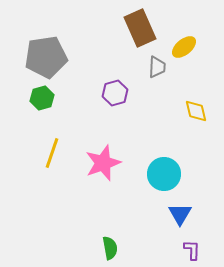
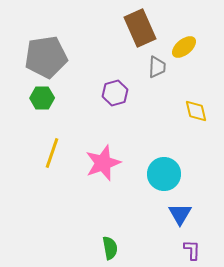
green hexagon: rotated 15 degrees clockwise
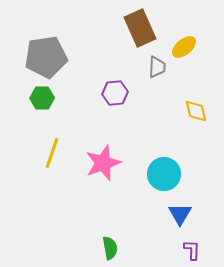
purple hexagon: rotated 10 degrees clockwise
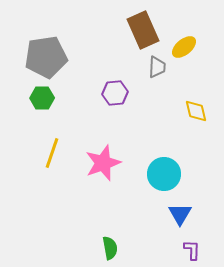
brown rectangle: moved 3 px right, 2 px down
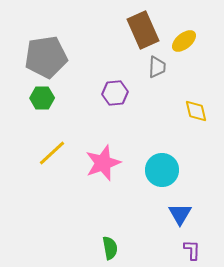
yellow ellipse: moved 6 px up
yellow line: rotated 28 degrees clockwise
cyan circle: moved 2 px left, 4 px up
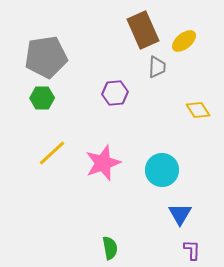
yellow diamond: moved 2 px right, 1 px up; rotated 20 degrees counterclockwise
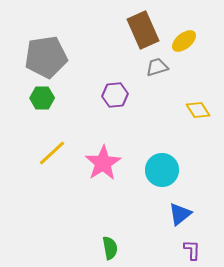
gray trapezoid: rotated 110 degrees counterclockwise
purple hexagon: moved 2 px down
pink star: rotated 12 degrees counterclockwise
blue triangle: rotated 20 degrees clockwise
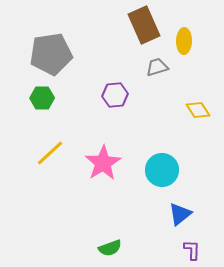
brown rectangle: moved 1 px right, 5 px up
yellow ellipse: rotated 50 degrees counterclockwise
gray pentagon: moved 5 px right, 3 px up
yellow line: moved 2 px left
green semicircle: rotated 80 degrees clockwise
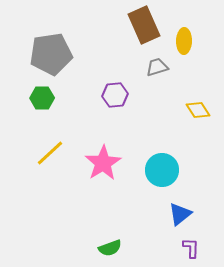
purple L-shape: moved 1 px left, 2 px up
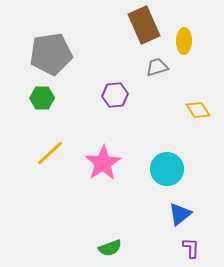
cyan circle: moved 5 px right, 1 px up
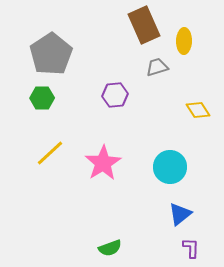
gray pentagon: rotated 24 degrees counterclockwise
cyan circle: moved 3 px right, 2 px up
